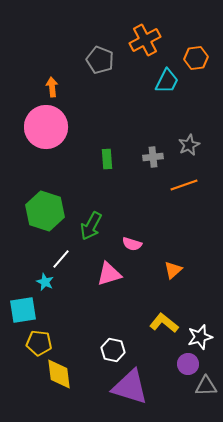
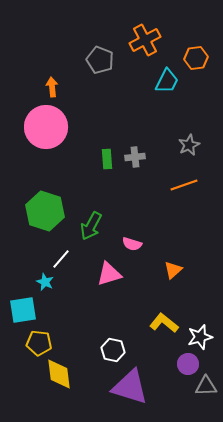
gray cross: moved 18 px left
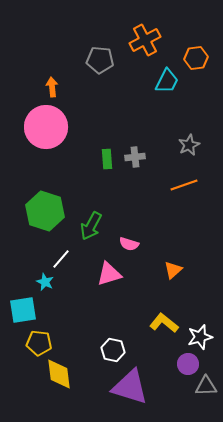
gray pentagon: rotated 16 degrees counterclockwise
pink semicircle: moved 3 px left
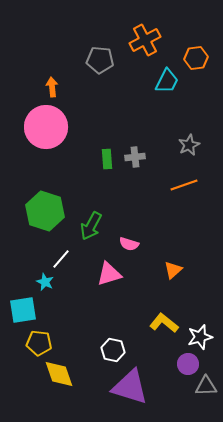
yellow diamond: rotated 12 degrees counterclockwise
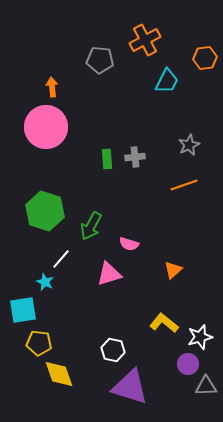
orange hexagon: moved 9 px right
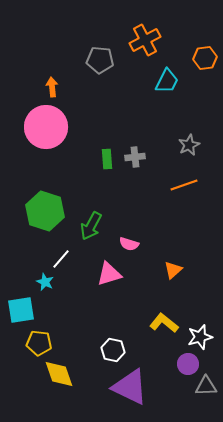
cyan square: moved 2 px left
purple triangle: rotated 9 degrees clockwise
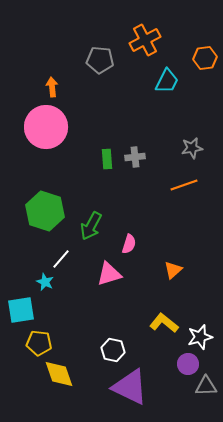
gray star: moved 3 px right, 3 px down; rotated 15 degrees clockwise
pink semicircle: rotated 90 degrees counterclockwise
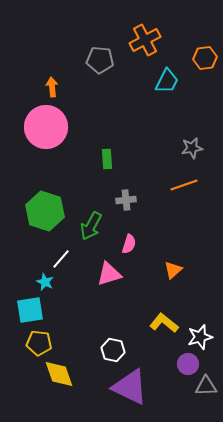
gray cross: moved 9 px left, 43 px down
cyan square: moved 9 px right
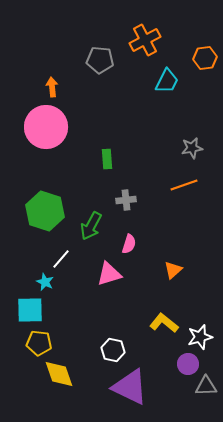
cyan square: rotated 8 degrees clockwise
